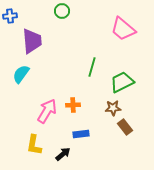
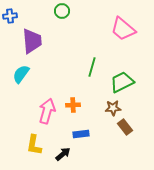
pink arrow: rotated 15 degrees counterclockwise
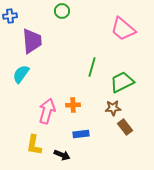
black arrow: moved 1 px left, 1 px down; rotated 63 degrees clockwise
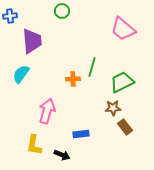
orange cross: moved 26 px up
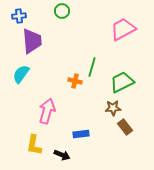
blue cross: moved 9 px right
pink trapezoid: rotated 112 degrees clockwise
orange cross: moved 2 px right, 2 px down; rotated 16 degrees clockwise
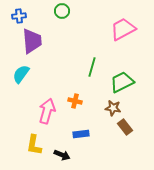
orange cross: moved 20 px down
brown star: rotated 14 degrees clockwise
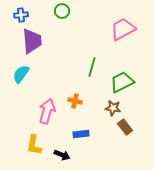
blue cross: moved 2 px right, 1 px up
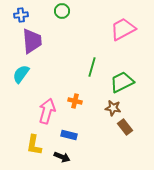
blue rectangle: moved 12 px left, 1 px down; rotated 21 degrees clockwise
black arrow: moved 2 px down
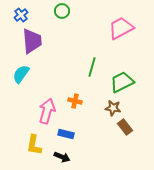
blue cross: rotated 32 degrees counterclockwise
pink trapezoid: moved 2 px left, 1 px up
blue rectangle: moved 3 px left, 1 px up
